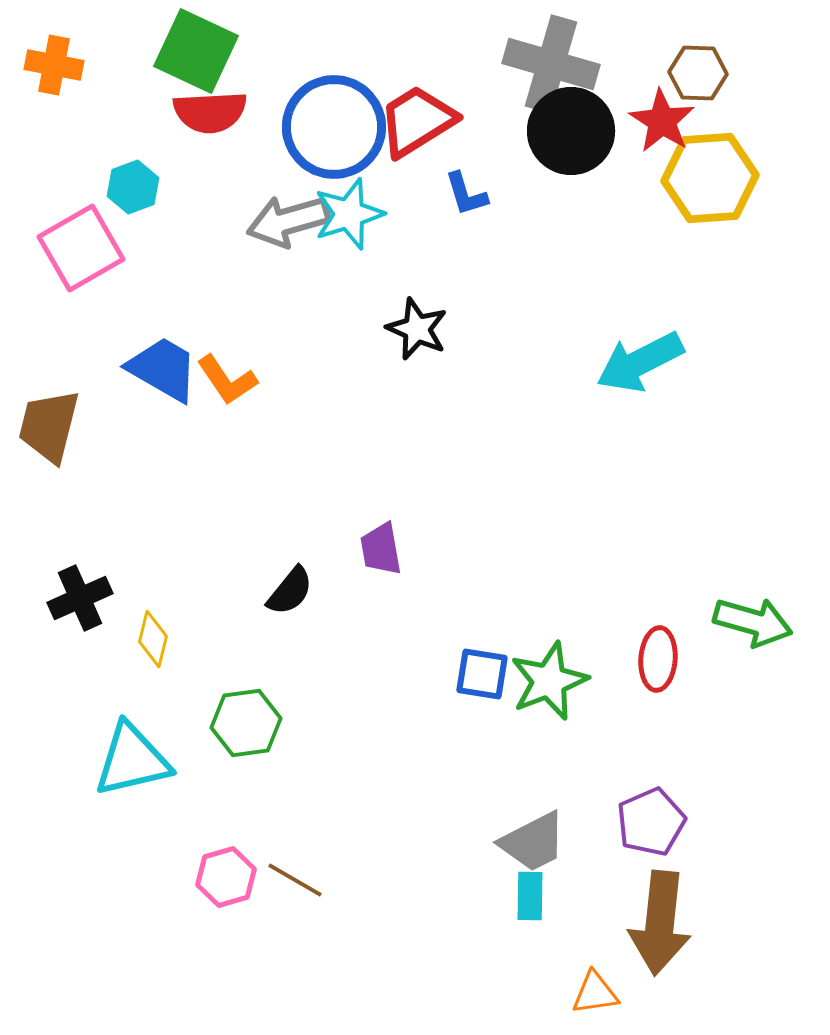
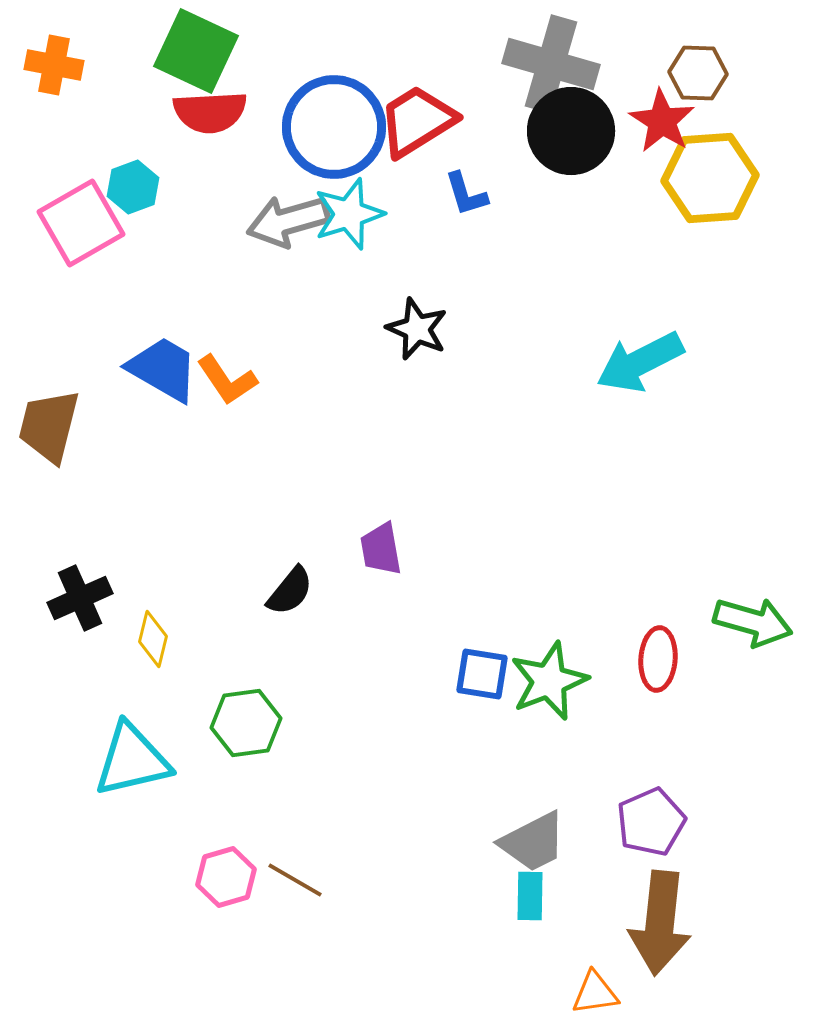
pink square: moved 25 px up
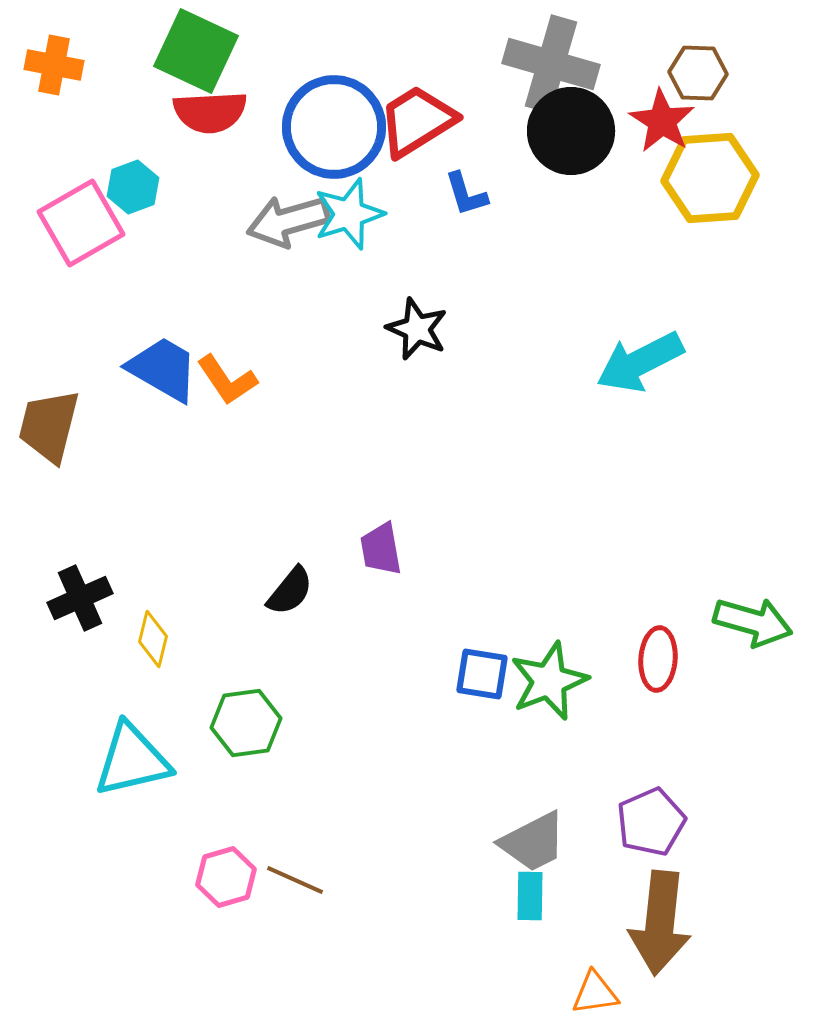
brown line: rotated 6 degrees counterclockwise
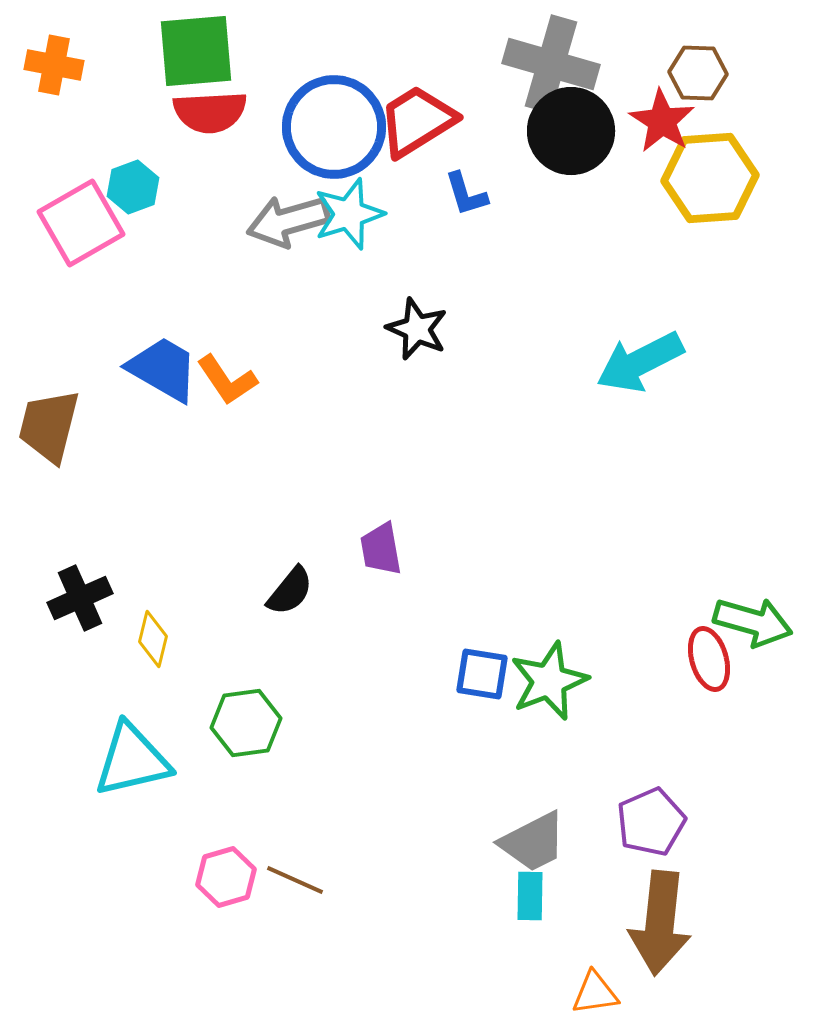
green square: rotated 30 degrees counterclockwise
red ellipse: moved 51 px right; rotated 20 degrees counterclockwise
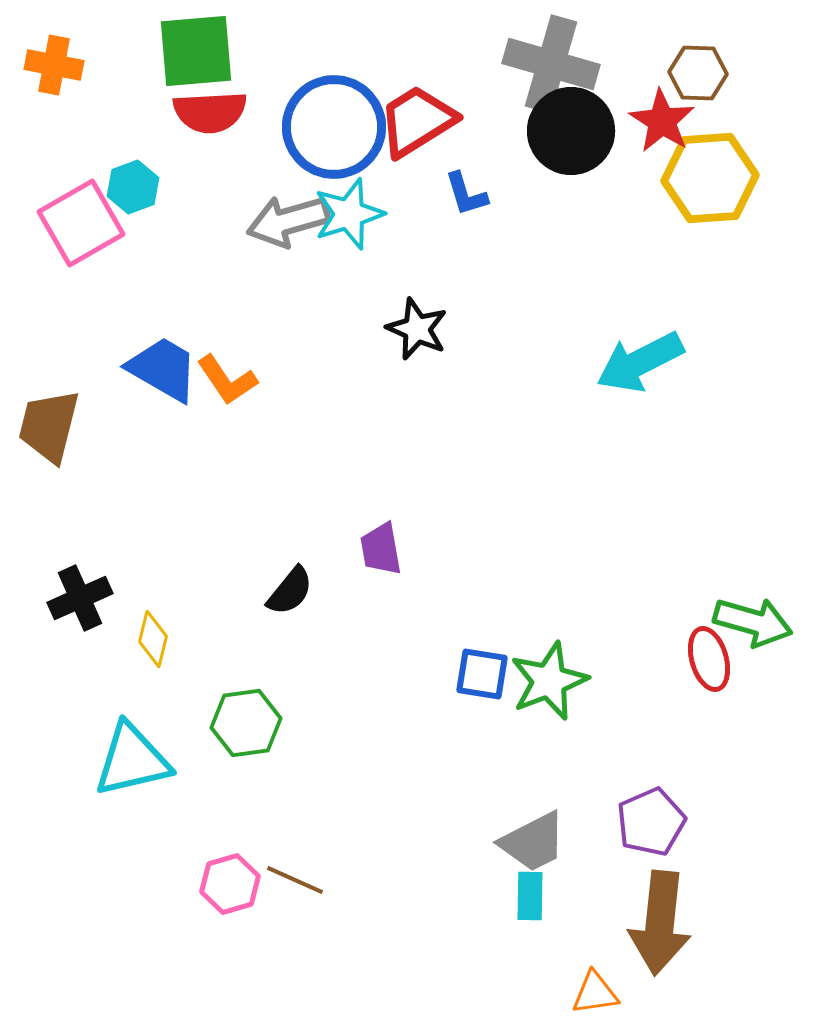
pink hexagon: moved 4 px right, 7 px down
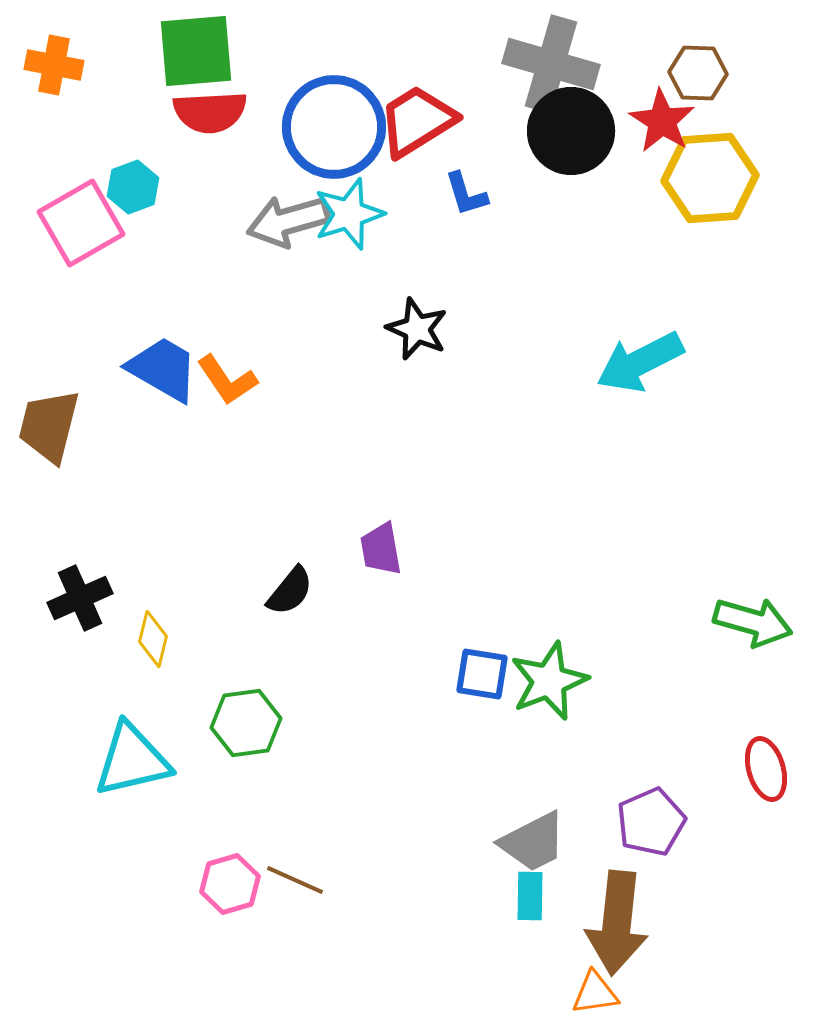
red ellipse: moved 57 px right, 110 px down
brown arrow: moved 43 px left
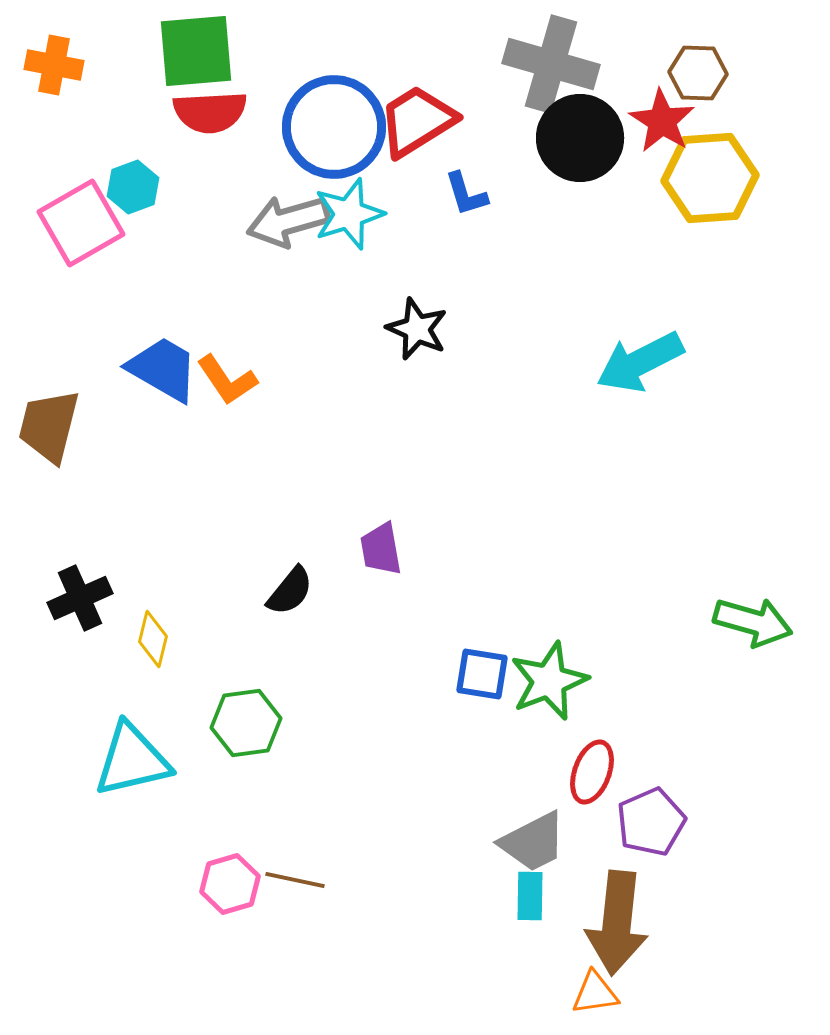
black circle: moved 9 px right, 7 px down
red ellipse: moved 174 px left, 3 px down; rotated 36 degrees clockwise
brown line: rotated 12 degrees counterclockwise
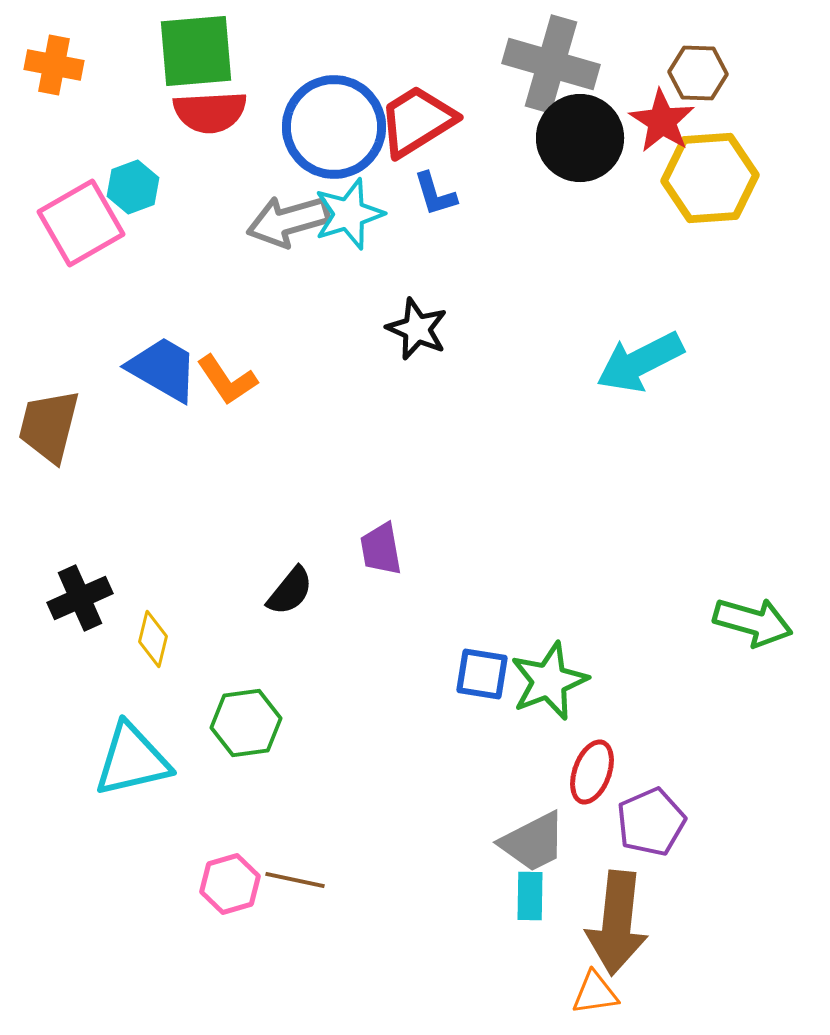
blue L-shape: moved 31 px left
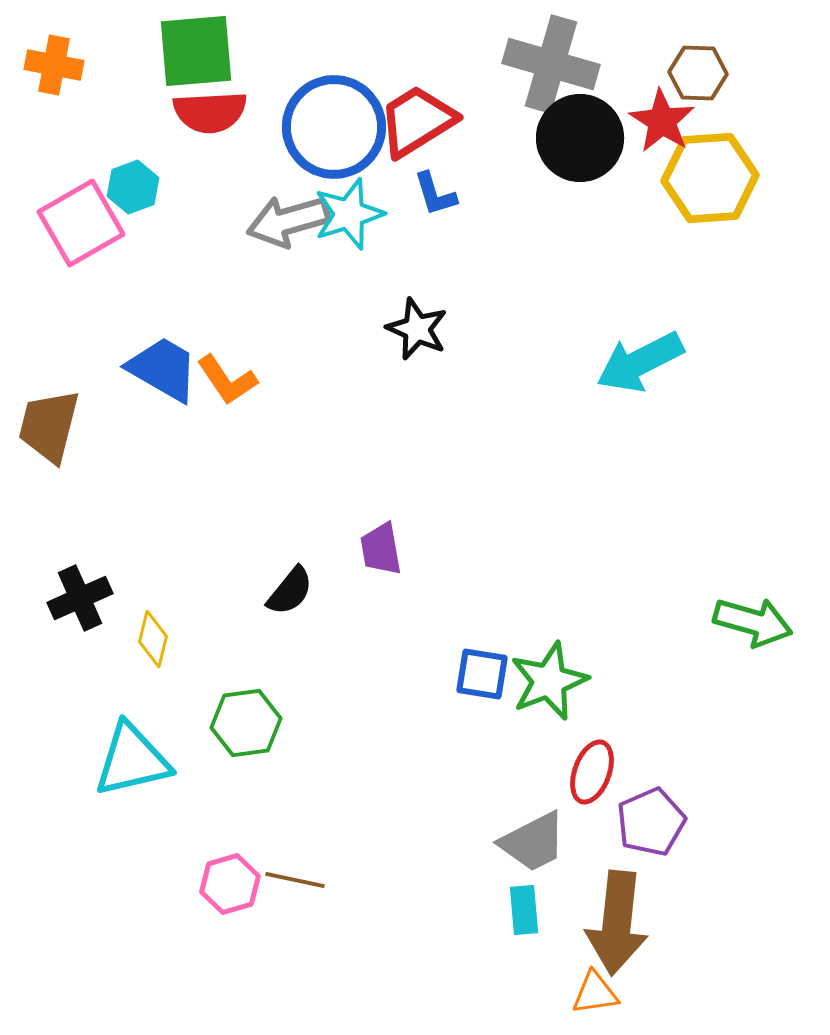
cyan rectangle: moved 6 px left, 14 px down; rotated 6 degrees counterclockwise
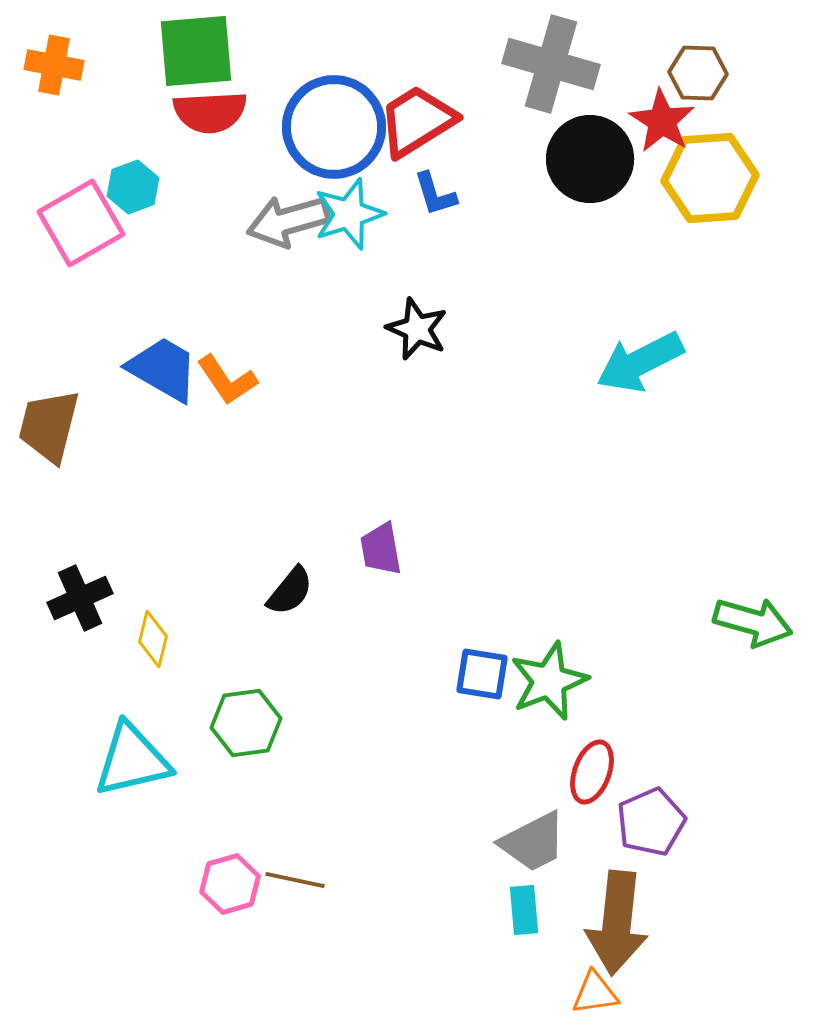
black circle: moved 10 px right, 21 px down
